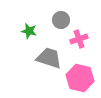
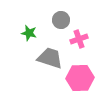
green star: moved 2 px down
gray trapezoid: moved 1 px right
pink hexagon: rotated 16 degrees counterclockwise
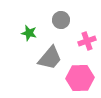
pink cross: moved 8 px right, 2 px down
gray trapezoid: rotated 112 degrees clockwise
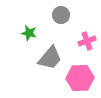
gray circle: moved 5 px up
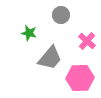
pink cross: rotated 30 degrees counterclockwise
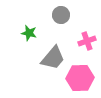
pink cross: rotated 30 degrees clockwise
gray trapezoid: moved 3 px right
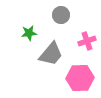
green star: rotated 21 degrees counterclockwise
gray trapezoid: moved 2 px left, 4 px up
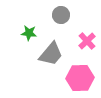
green star: rotated 14 degrees clockwise
pink cross: rotated 24 degrees counterclockwise
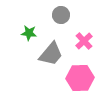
pink cross: moved 3 px left
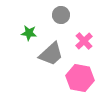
gray trapezoid: rotated 8 degrees clockwise
pink hexagon: rotated 12 degrees clockwise
